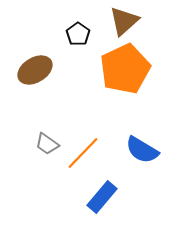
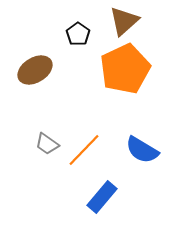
orange line: moved 1 px right, 3 px up
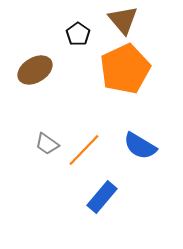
brown triangle: moved 1 px left, 1 px up; rotated 28 degrees counterclockwise
blue semicircle: moved 2 px left, 4 px up
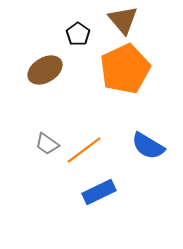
brown ellipse: moved 10 px right
blue semicircle: moved 8 px right
orange line: rotated 9 degrees clockwise
blue rectangle: moved 3 px left, 5 px up; rotated 24 degrees clockwise
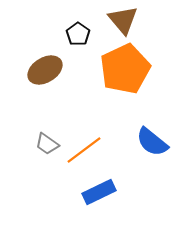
blue semicircle: moved 4 px right, 4 px up; rotated 8 degrees clockwise
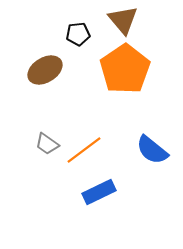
black pentagon: rotated 30 degrees clockwise
orange pentagon: rotated 9 degrees counterclockwise
blue semicircle: moved 8 px down
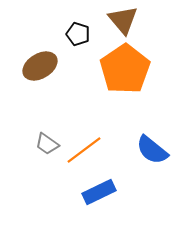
black pentagon: rotated 25 degrees clockwise
brown ellipse: moved 5 px left, 4 px up
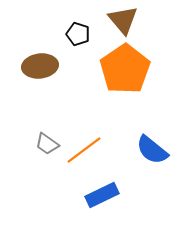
brown ellipse: rotated 24 degrees clockwise
blue rectangle: moved 3 px right, 3 px down
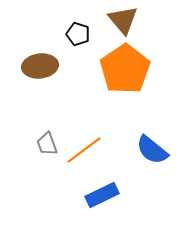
gray trapezoid: rotated 35 degrees clockwise
